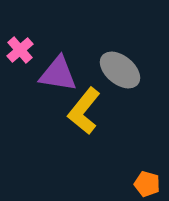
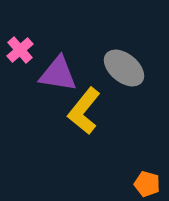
gray ellipse: moved 4 px right, 2 px up
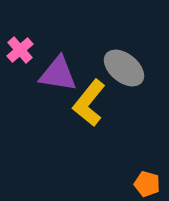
yellow L-shape: moved 5 px right, 8 px up
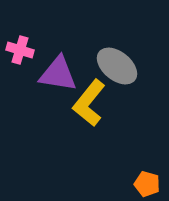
pink cross: rotated 32 degrees counterclockwise
gray ellipse: moved 7 px left, 2 px up
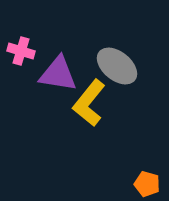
pink cross: moved 1 px right, 1 px down
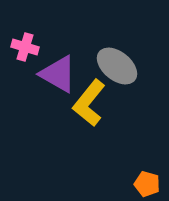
pink cross: moved 4 px right, 4 px up
purple triangle: rotated 21 degrees clockwise
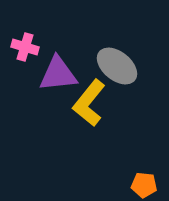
purple triangle: rotated 36 degrees counterclockwise
orange pentagon: moved 3 px left, 1 px down; rotated 10 degrees counterclockwise
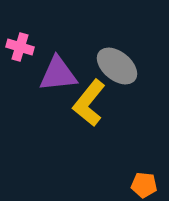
pink cross: moved 5 px left
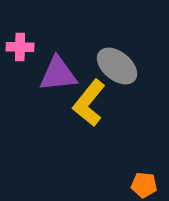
pink cross: rotated 16 degrees counterclockwise
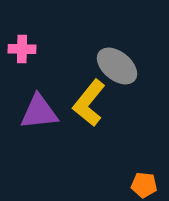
pink cross: moved 2 px right, 2 px down
purple triangle: moved 19 px left, 38 px down
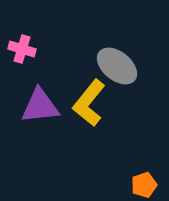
pink cross: rotated 16 degrees clockwise
purple triangle: moved 1 px right, 6 px up
orange pentagon: rotated 25 degrees counterclockwise
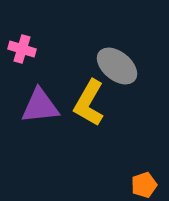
yellow L-shape: rotated 9 degrees counterclockwise
